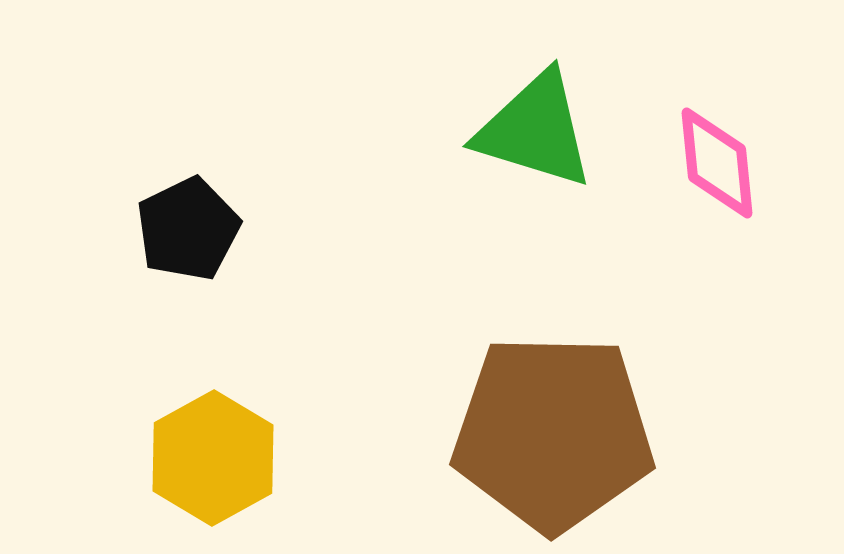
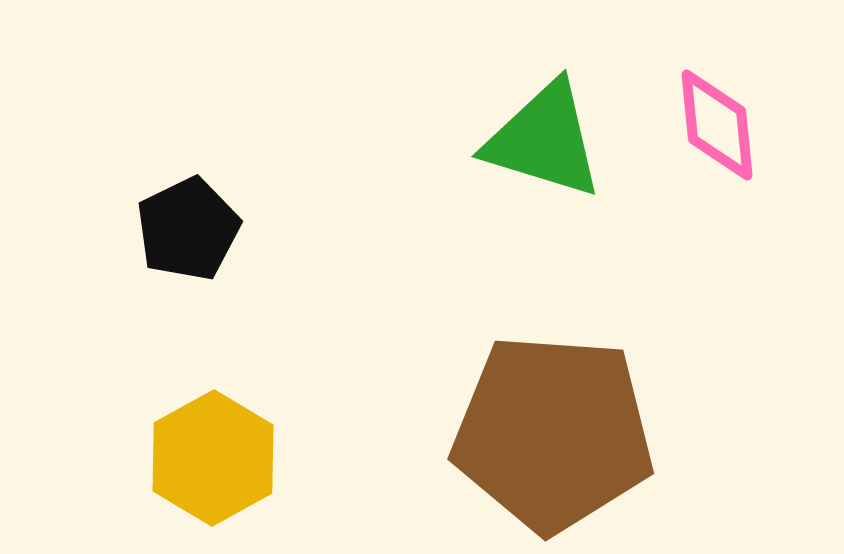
green triangle: moved 9 px right, 10 px down
pink diamond: moved 38 px up
brown pentagon: rotated 3 degrees clockwise
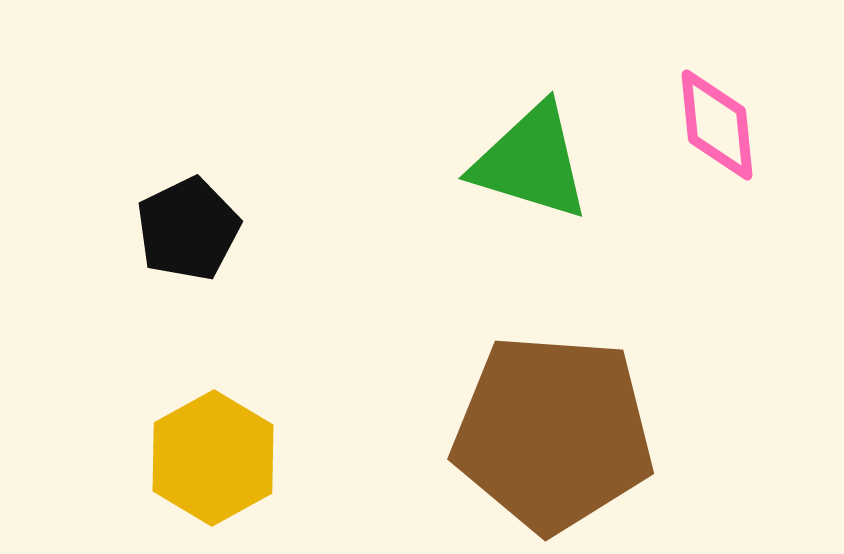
green triangle: moved 13 px left, 22 px down
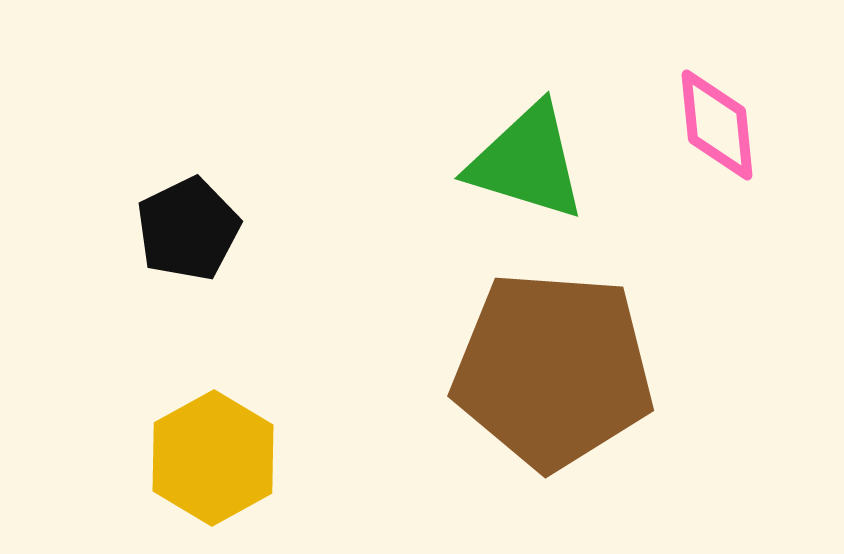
green triangle: moved 4 px left
brown pentagon: moved 63 px up
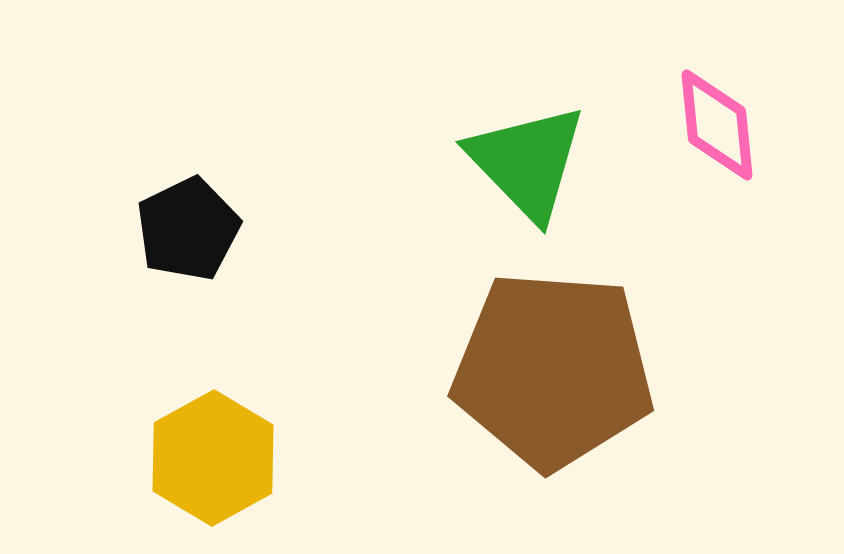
green triangle: rotated 29 degrees clockwise
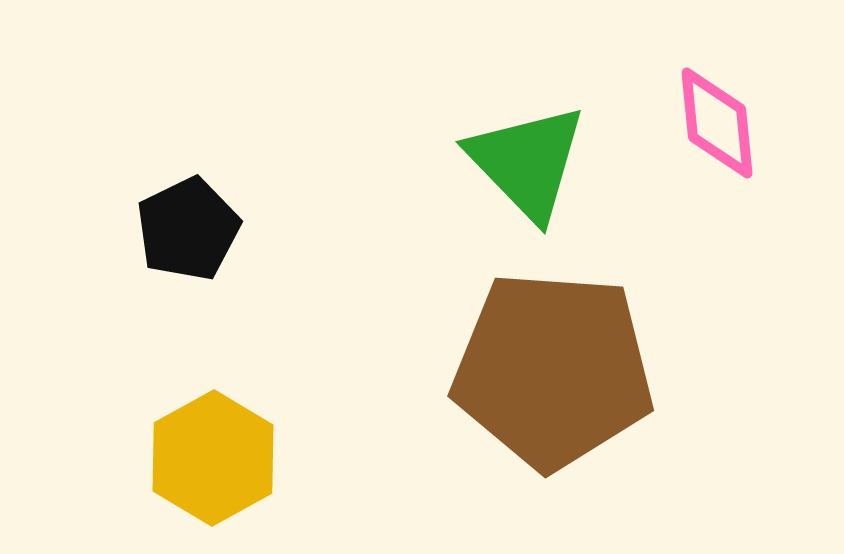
pink diamond: moved 2 px up
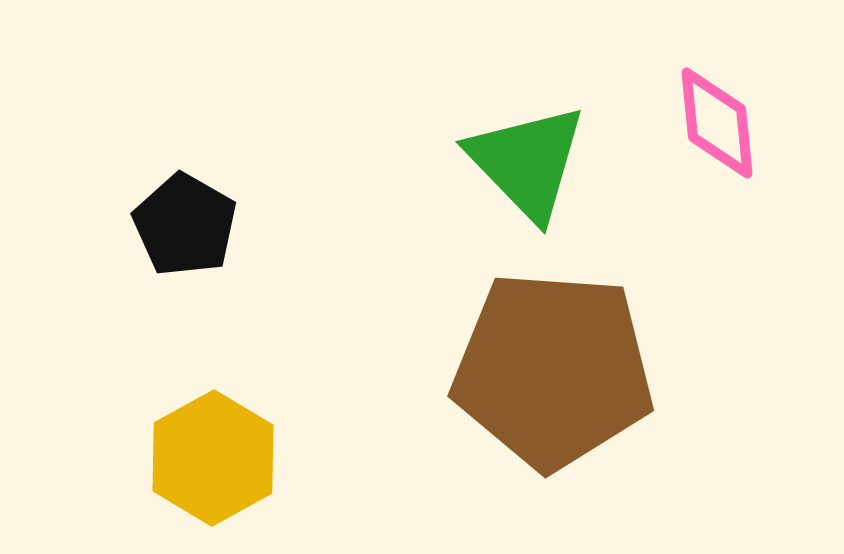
black pentagon: moved 3 px left, 4 px up; rotated 16 degrees counterclockwise
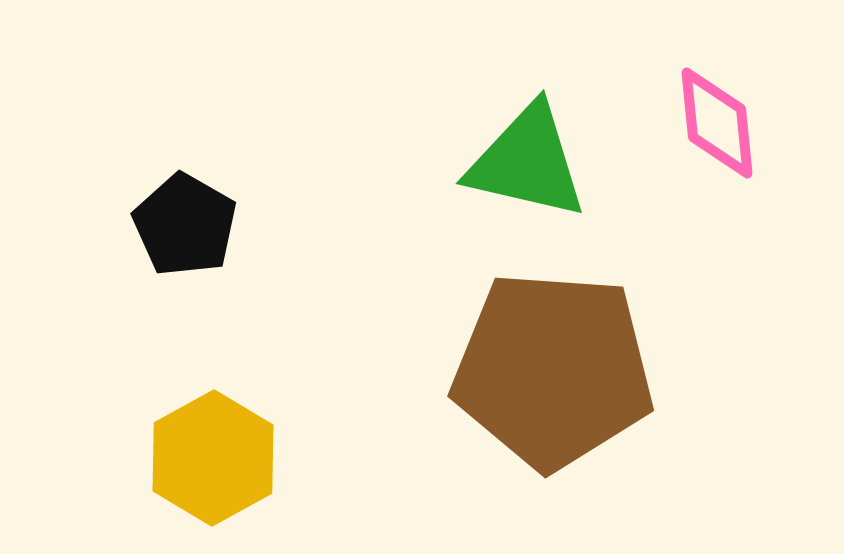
green triangle: rotated 33 degrees counterclockwise
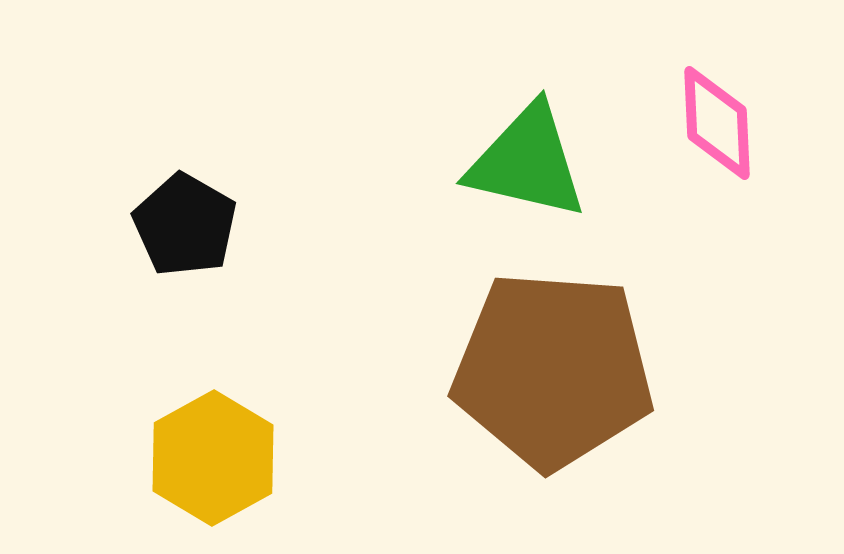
pink diamond: rotated 3 degrees clockwise
